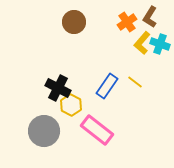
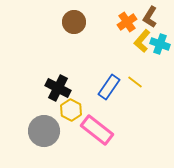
yellow L-shape: moved 2 px up
blue rectangle: moved 2 px right, 1 px down
yellow hexagon: moved 5 px down
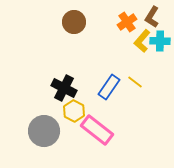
brown L-shape: moved 2 px right
cyan cross: moved 3 px up; rotated 18 degrees counterclockwise
black cross: moved 6 px right
yellow hexagon: moved 3 px right, 1 px down
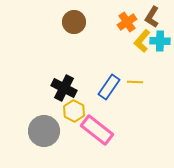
yellow line: rotated 35 degrees counterclockwise
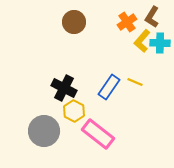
cyan cross: moved 2 px down
yellow line: rotated 21 degrees clockwise
pink rectangle: moved 1 px right, 4 px down
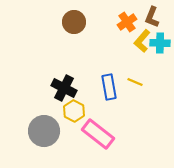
brown L-shape: rotated 10 degrees counterclockwise
blue rectangle: rotated 45 degrees counterclockwise
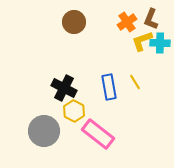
brown L-shape: moved 1 px left, 2 px down
yellow L-shape: rotated 30 degrees clockwise
yellow line: rotated 35 degrees clockwise
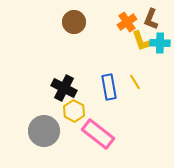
yellow L-shape: rotated 90 degrees counterclockwise
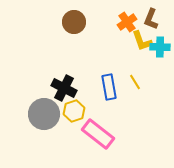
cyan cross: moved 4 px down
yellow hexagon: rotated 15 degrees clockwise
gray circle: moved 17 px up
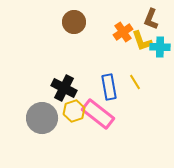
orange cross: moved 4 px left, 10 px down
gray circle: moved 2 px left, 4 px down
pink rectangle: moved 20 px up
